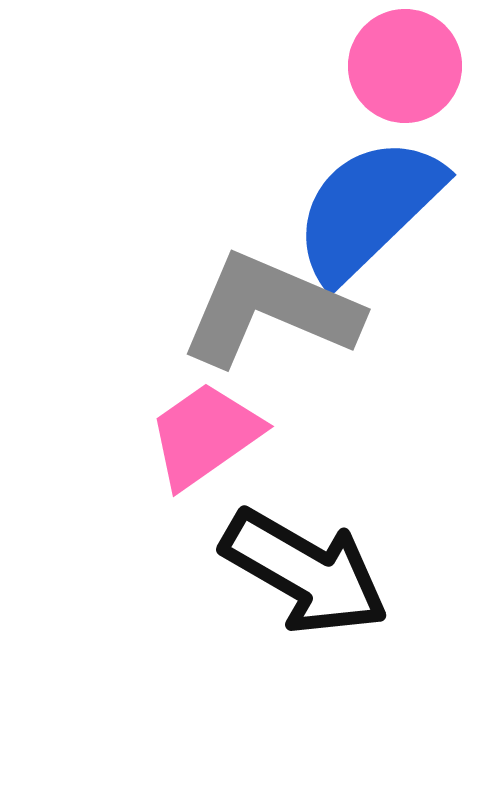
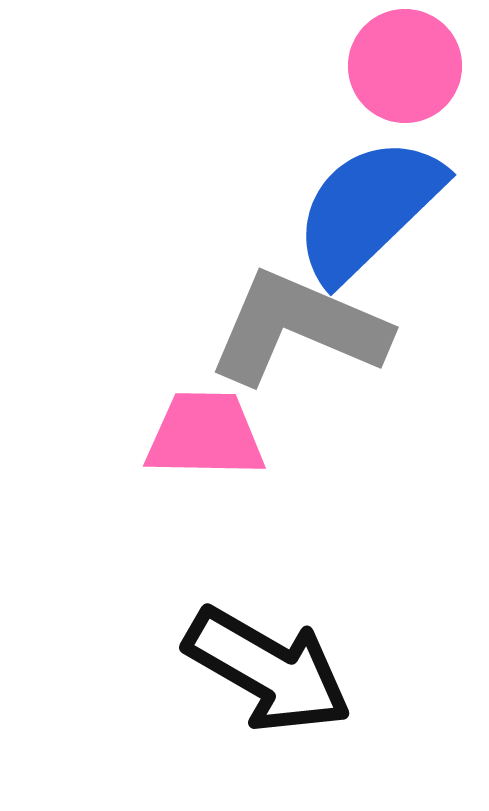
gray L-shape: moved 28 px right, 18 px down
pink trapezoid: rotated 36 degrees clockwise
black arrow: moved 37 px left, 98 px down
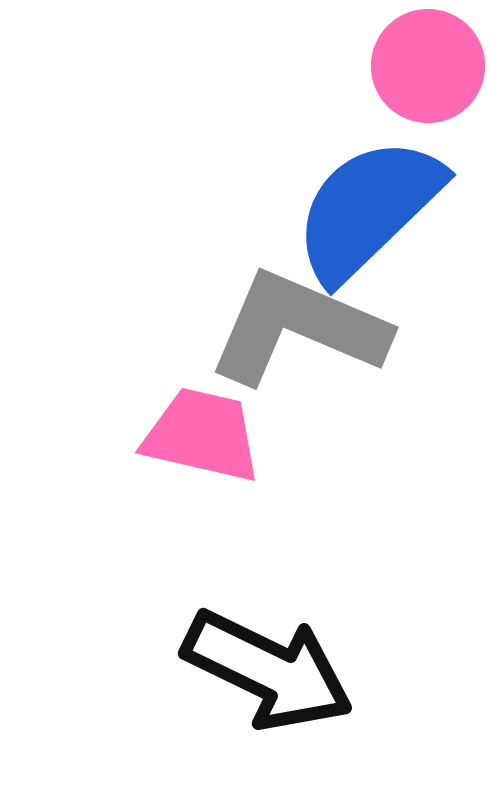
pink circle: moved 23 px right
pink trapezoid: moved 3 px left; rotated 12 degrees clockwise
black arrow: rotated 4 degrees counterclockwise
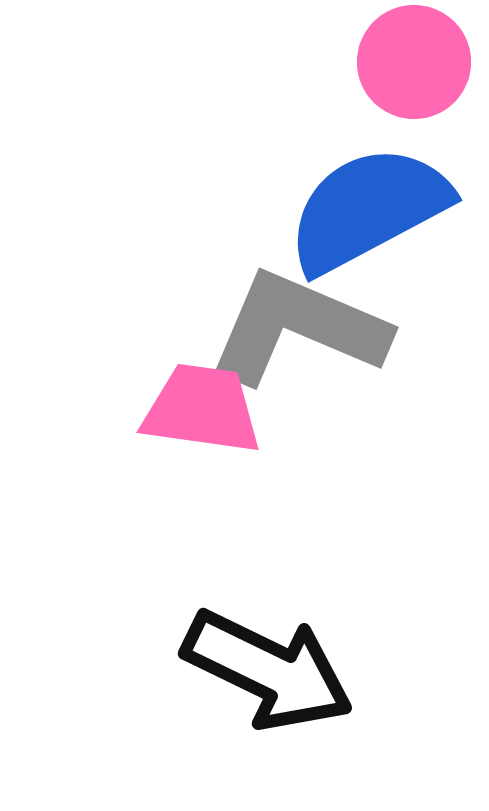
pink circle: moved 14 px left, 4 px up
blue semicircle: rotated 16 degrees clockwise
pink trapezoid: moved 26 px up; rotated 5 degrees counterclockwise
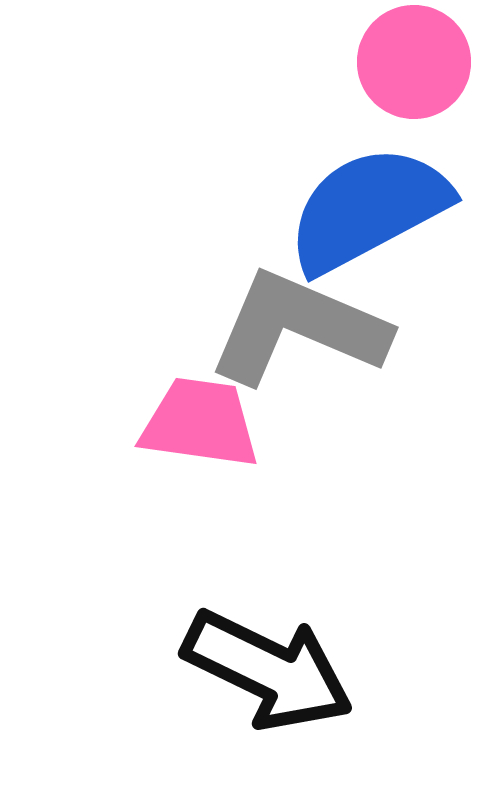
pink trapezoid: moved 2 px left, 14 px down
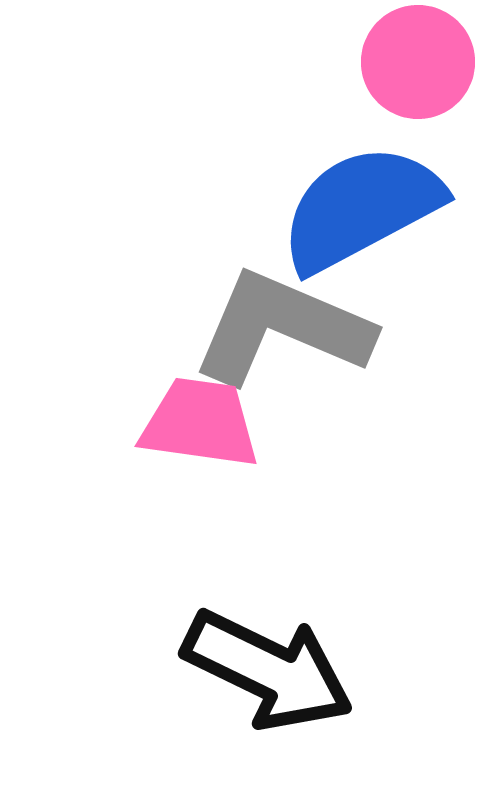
pink circle: moved 4 px right
blue semicircle: moved 7 px left, 1 px up
gray L-shape: moved 16 px left
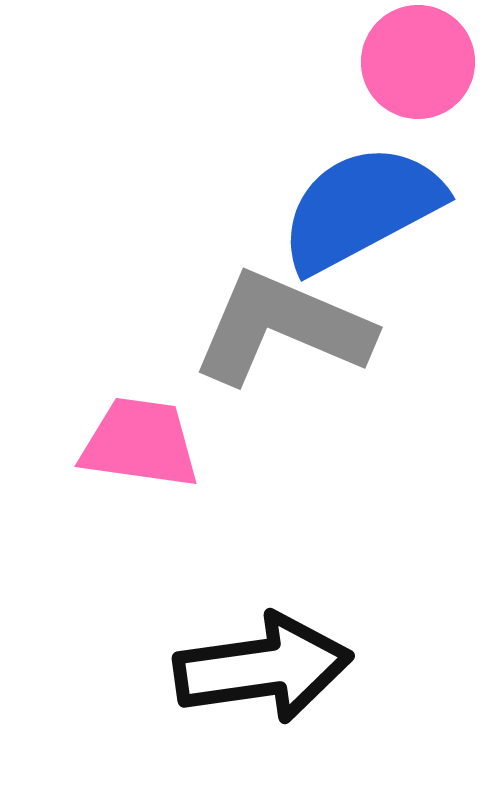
pink trapezoid: moved 60 px left, 20 px down
black arrow: moved 5 px left, 2 px up; rotated 34 degrees counterclockwise
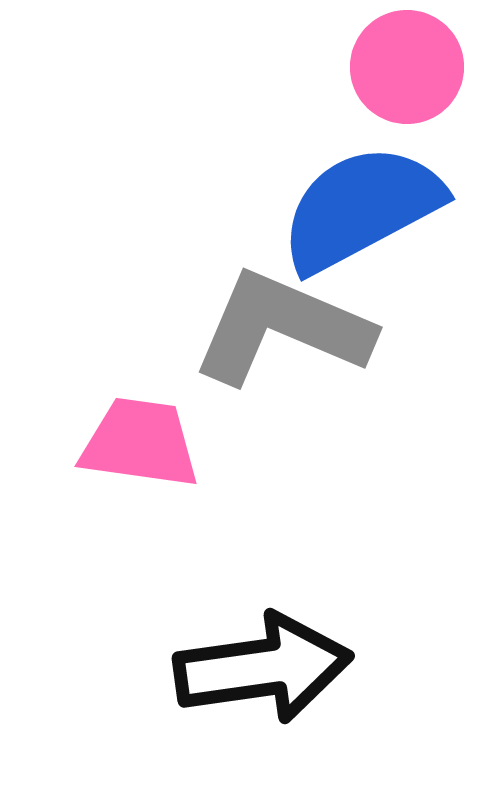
pink circle: moved 11 px left, 5 px down
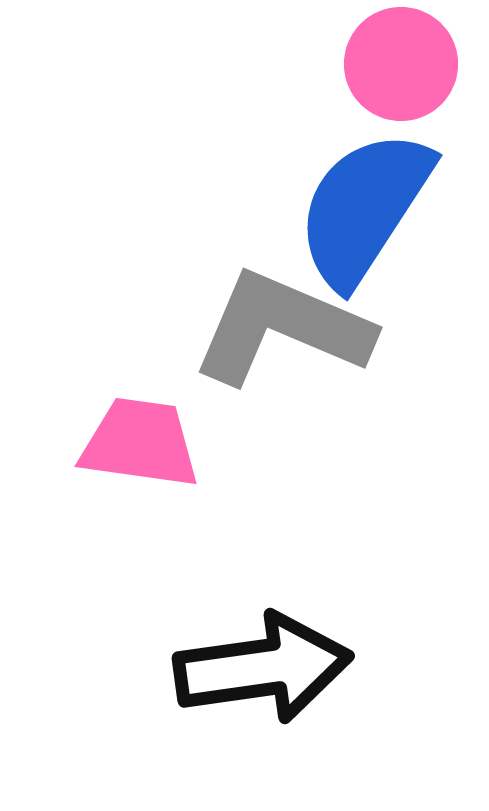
pink circle: moved 6 px left, 3 px up
blue semicircle: moved 3 px right; rotated 29 degrees counterclockwise
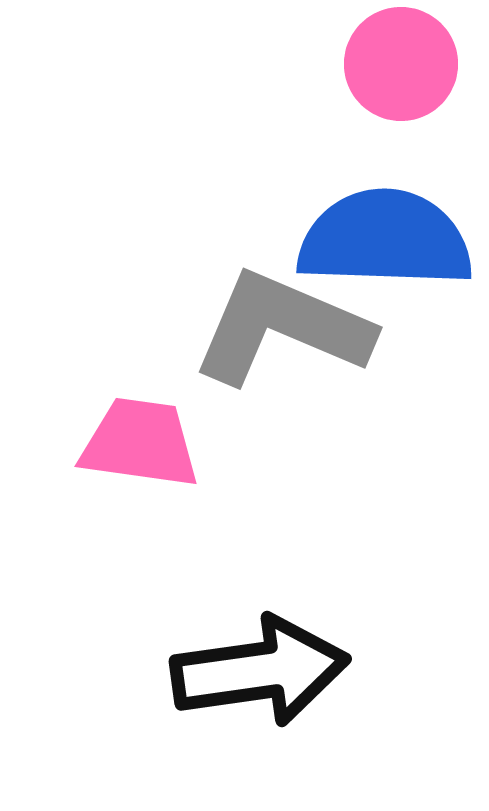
blue semicircle: moved 21 px right, 31 px down; rotated 59 degrees clockwise
black arrow: moved 3 px left, 3 px down
